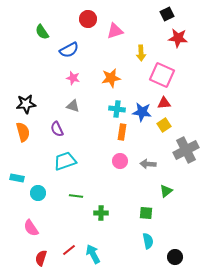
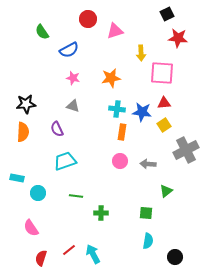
pink square: moved 2 px up; rotated 20 degrees counterclockwise
orange semicircle: rotated 18 degrees clockwise
cyan semicircle: rotated 21 degrees clockwise
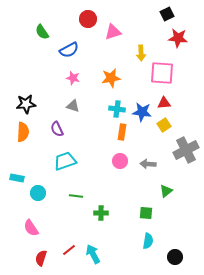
pink triangle: moved 2 px left, 1 px down
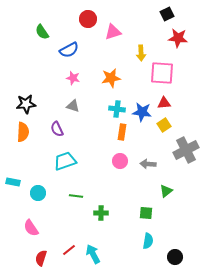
cyan rectangle: moved 4 px left, 4 px down
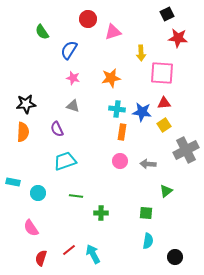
blue semicircle: rotated 150 degrees clockwise
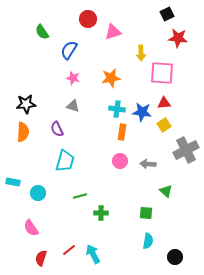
cyan trapezoid: rotated 125 degrees clockwise
green triangle: rotated 40 degrees counterclockwise
green line: moved 4 px right; rotated 24 degrees counterclockwise
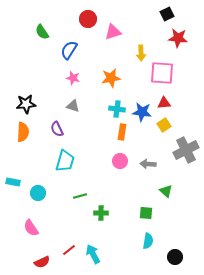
red semicircle: moved 1 px right, 4 px down; rotated 133 degrees counterclockwise
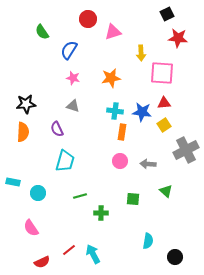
cyan cross: moved 2 px left, 2 px down
green square: moved 13 px left, 14 px up
